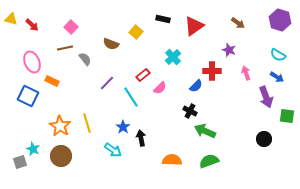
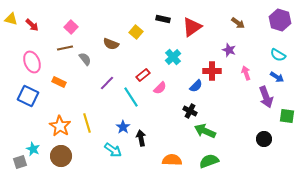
red triangle: moved 2 px left, 1 px down
orange rectangle: moved 7 px right, 1 px down
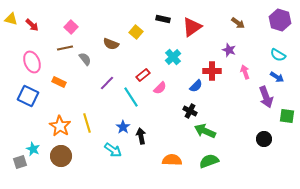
pink arrow: moved 1 px left, 1 px up
black arrow: moved 2 px up
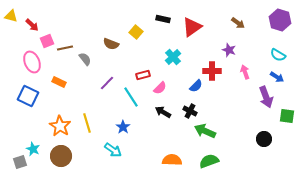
yellow triangle: moved 3 px up
pink square: moved 24 px left, 14 px down; rotated 24 degrees clockwise
red rectangle: rotated 24 degrees clockwise
black arrow: moved 22 px right, 24 px up; rotated 49 degrees counterclockwise
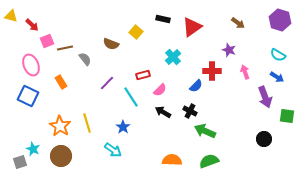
pink ellipse: moved 1 px left, 3 px down
orange rectangle: moved 2 px right; rotated 32 degrees clockwise
pink semicircle: moved 2 px down
purple arrow: moved 1 px left
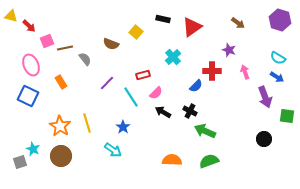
red arrow: moved 3 px left, 1 px down
cyan semicircle: moved 3 px down
pink semicircle: moved 4 px left, 3 px down
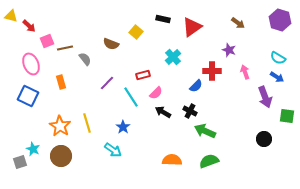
pink ellipse: moved 1 px up
orange rectangle: rotated 16 degrees clockwise
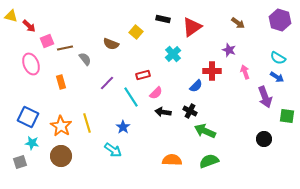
cyan cross: moved 3 px up
blue square: moved 21 px down
black arrow: rotated 21 degrees counterclockwise
orange star: moved 1 px right
cyan star: moved 1 px left, 6 px up; rotated 16 degrees counterclockwise
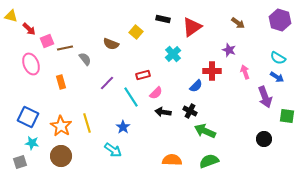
red arrow: moved 3 px down
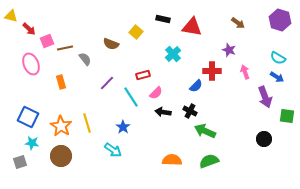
red triangle: rotated 45 degrees clockwise
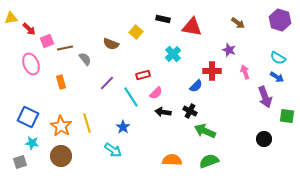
yellow triangle: moved 2 px down; rotated 24 degrees counterclockwise
